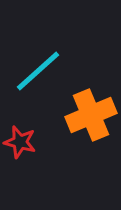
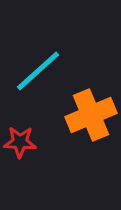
red star: rotated 12 degrees counterclockwise
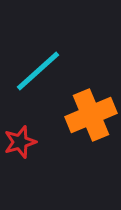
red star: rotated 20 degrees counterclockwise
